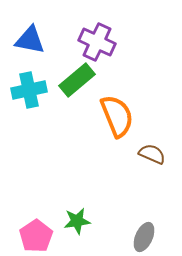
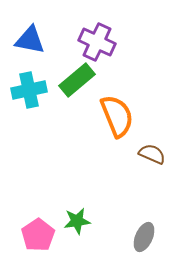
pink pentagon: moved 2 px right, 1 px up
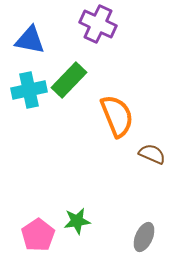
purple cross: moved 1 px right, 18 px up
green rectangle: moved 8 px left; rotated 6 degrees counterclockwise
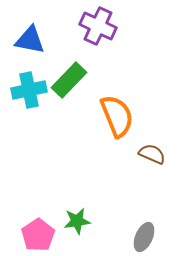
purple cross: moved 2 px down
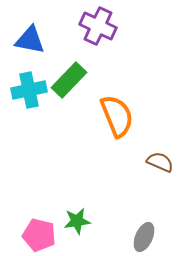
brown semicircle: moved 8 px right, 8 px down
pink pentagon: moved 1 px right; rotated 24 degrees counterclockwise
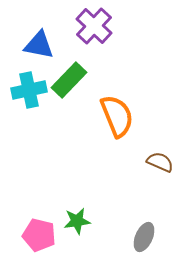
purple cross: moved 4 px left; rotated 18 degrees clockwise
blue triangle: moved 9 px right, 5 px down
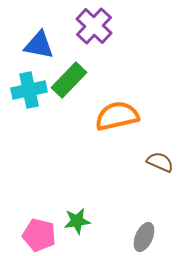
orange semicircle: rotated 81 degrees counterclockwise
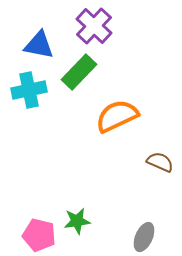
green rectangle: moved 10 px right, 8 px up
orange semicircle: rotated 12 degrees counterclockwise
